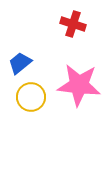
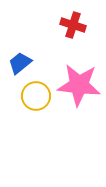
red cross: moved 1 px down
yellow circle: moved 5 px right, 1 px up
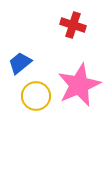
pink star: rotated 30 degrees counterclockwise
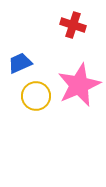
blue trapezoid: rotated 15 degrees clockwise
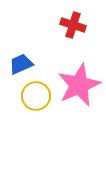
blue trapezoid: moved 1 px right, 1 px down
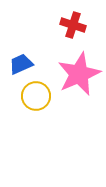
pink star: moved 11 px up
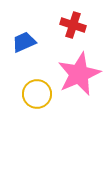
blue trapezoid: moved 3 px right, 22 px up
yellow circle: moved 1 px right, 2 px up
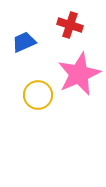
red cross: moved 3 px left
yellow circle: moved 1 px right, 1 px down
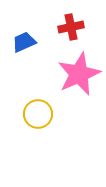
red cross: moved 1 px right, 2 px down; rotated 30 degrees counterclockwise
yellow circle: moved 19 px down
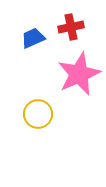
blue trapezoid: moved 9 px right, 4 px up
